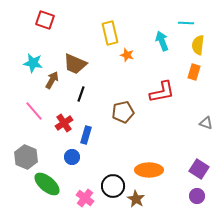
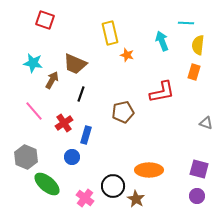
purple square: rotated 18 degrees counterclockwise
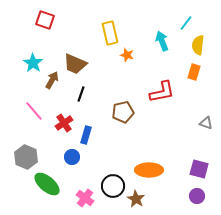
cyan line: rotated 56 degrees counterclockwise
cyan star: rotated 24 degrees clockwise
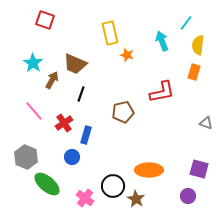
purple circle: moved 9 px left
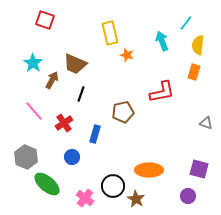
blue rectangle: moved 9 px right, 1 px up
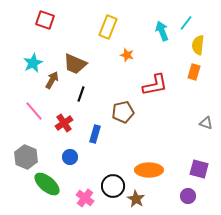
yellow rectangle: moved 2 px left, 6 px up; rotated 35 degrees clockwise
cyan arrow: moved 10 px up
cyan star: rotated 12 degrees clockwise
red L-shape: moved 7 px left, 7 px up
blue circle: moved 2 px left
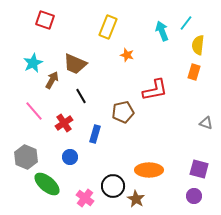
red L-shape: moved 5 px down
black line: moved 2 px down; rotated 49 degrees counterclockwise
purple circle: moved 6 px right
